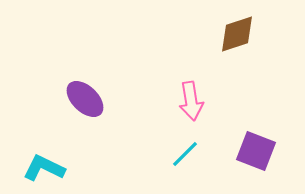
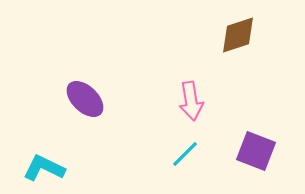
brown diamond: moved 1 px right, 1 px down
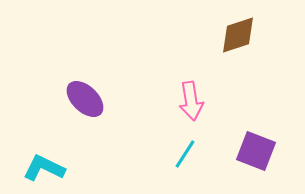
cyan line: rotated 12 degrees counterclockwise
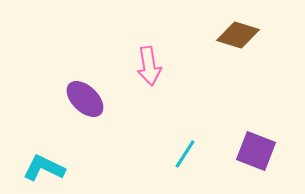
brown diamond: rotated 36 degrees clockwise
pink arrow: moved 42 px left, 35 px up
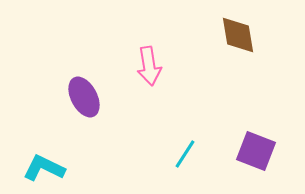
brown diamond: rotated 63 degrees clockwise
purple ellipse: moved 1 px left, 2 px up; rotated 18 degrees clockwise
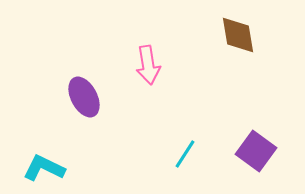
pink arrow: moved 1 px left, 1 px up
purple square: rotated 15 degrees clockwise
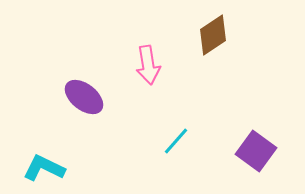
brown diamond: moved 25 px left; rotated 66 degrees clockwise
purple ellipse: rotated 24 degrees counterclockwise
cyan line: moved 9 px left, 13 px up; rotated 8 degrees clockwise
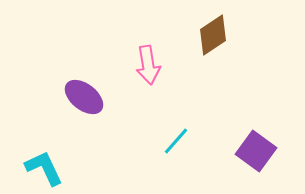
cyan L-shape: rotated 39 degrees clockwise
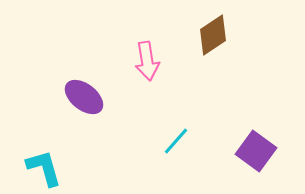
pink arrow: moved 1 px left, 4 px up
cyan L-shape: rotated 9 degrees clockwise
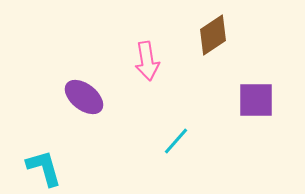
purple square: moved 51 px up; rotated 36 degrees counterclockwise
